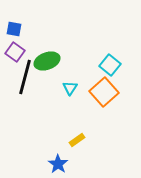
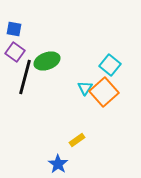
cyan triangle: moved 15 px right
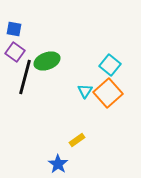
cyan triangle: moved 3 px down
orange square: moved 4 px right, 1 px down
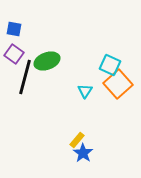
purple square: moved 1 px left, 2 px down
cyan square: rotated 15 degrees counterclockwise
orange square: moved 10 px right, 9 px up
yellow rectangle: rotated 14 degrees counterclockwise
blue star: moved 25 px right, 11 px up
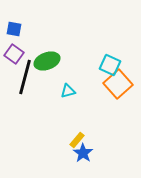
cyan triangle: moved 17 px left; rotated 42 degrees clockwise
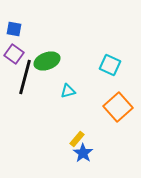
orange square: moved 23 px down
yellow rectangle: moved 1 px up
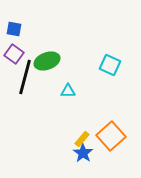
cyan triangle: rotated 14 degrees clockwise
orange square: moved 7 px left, 29 px down
yellow rectangle: moved 5 px right
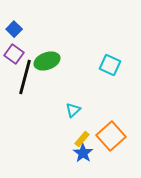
blue square: rotated 35 degrees clockwise
cyan triangle: moved 5 px right, 19 px down; rotated 42 degrees counterclockwise
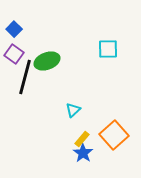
cyan square: moved 2 px left, 16 px up; rotated 25 degrees counterclockwise
orange square: moved 3 px right, 1 px up
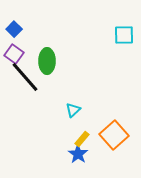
cyan square: moved 16 px right, 14 px up
green ellipse: rotated 70 degrees counterclockwise
black line: rotated 56 degrees counterclockwise
blue star: moved 5 px left, 1 px down
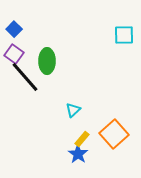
orange square: moved 1 px up
